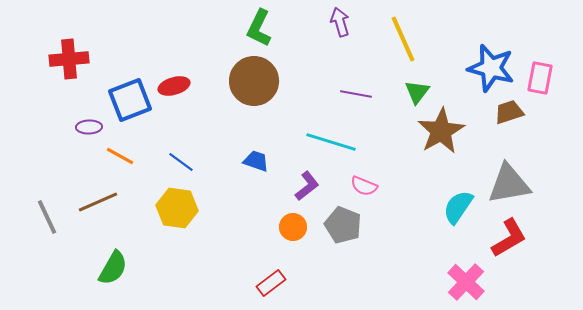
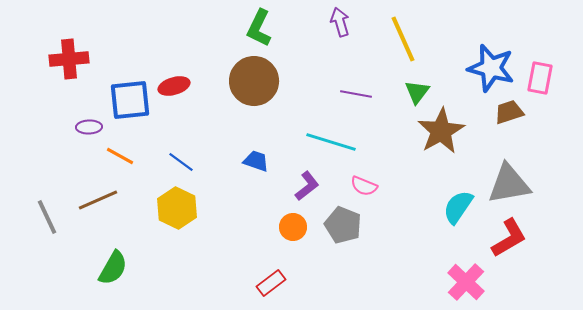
blue square: rotated 15 degrees clockwise
brown line: moved 2 px up
yellow hexagon: rotated 18 degrees clockwise
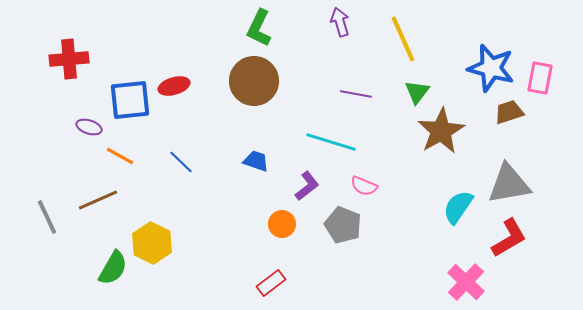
purple ellipse: rotated 20 degrees clockwise
blue line: rotated 8 degrees clockwise
yellow hexagon: moved 25 px left, 35 px down
orange circle: moved 11 px left, 3 px up
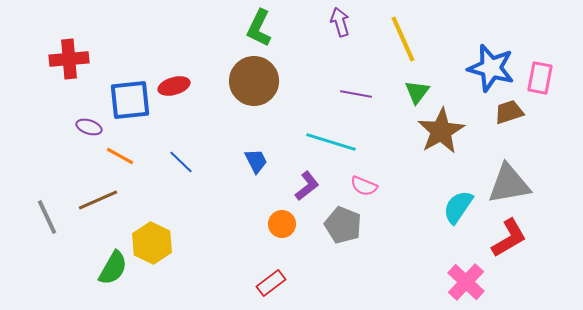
blue trapezoid: rotated 44 degrees clockwise
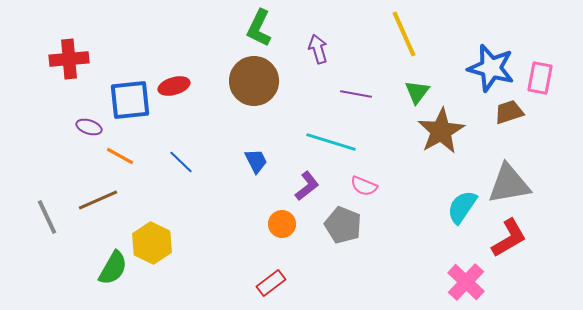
purple arrow: moved 22 px left, 27 px down
yellow line: moved 1 px right, 5 px up
cyan semicircle: moved 4 px right
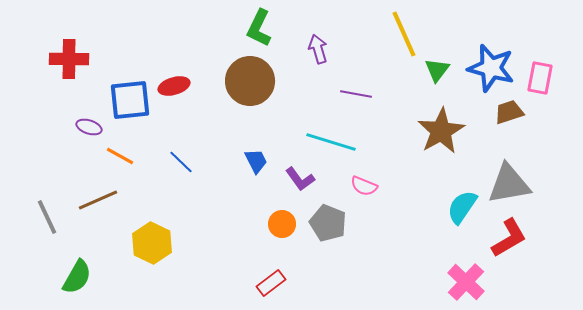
red cross: rotated 6 degrees clockwise
brown circle: moved 4 px left
green triangle: moved 20 px right, 22 px up
purple L-shape: moved 7 px left, 7 px up; rotated 92 degrees clockwise
gray pentagon: moved 15 px left, 2 px up
green semicircle: moved 36 px left, 9 px down
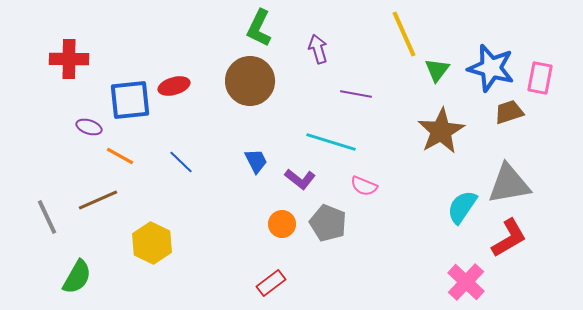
purple L-shape: rotated 16 degrees counterclockwise
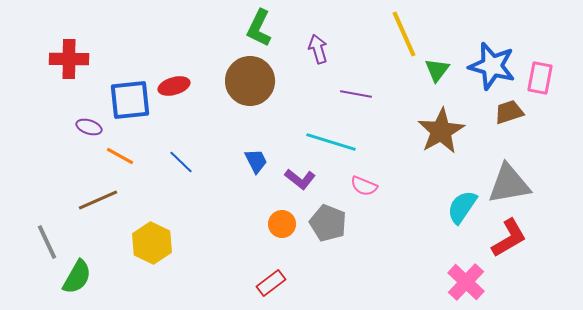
blue star: moved 1 px right, 2 px up
gray line: moved 25 px down
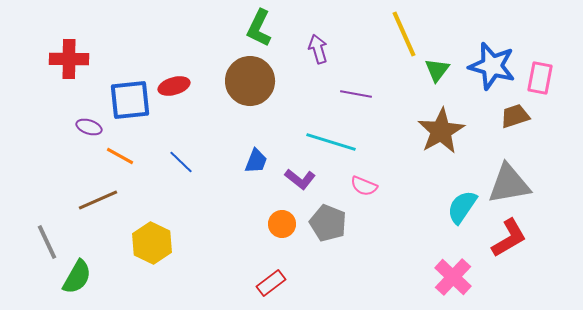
brown trapezoid: moved 6 px right, 4 px down
blue trapezoid: rotated 48 degrees clockwise
pink cross: moved 13 px left, 5 px up
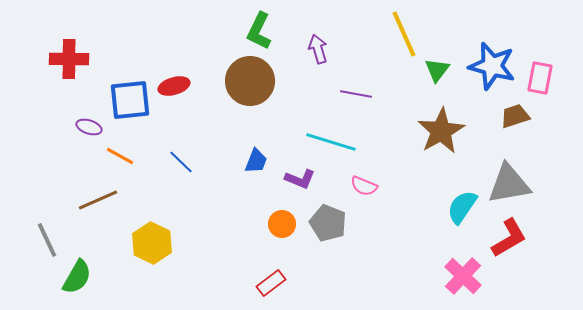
green L-shape: moved 3 px down
purple L-shape: rotated 16 degrees counterclockwise
gray line: moved 2 px up
pink cross: moved 10 px right, 1 px up
